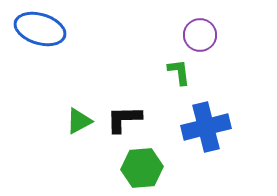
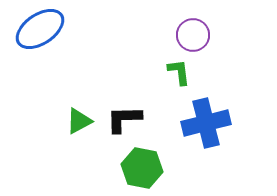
blue ellipse: rotated 51 degrees counterclockwise
purple circle: moved 7 px left
blue cross: moved 4 px up
green hexagon: rotated 15 degrees clockwise
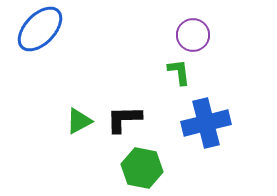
blue ellipse: rotated 12 degrees counterclockwise
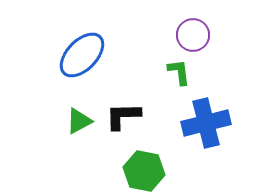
blue ellipse: moved 42 px right, 26 px down
black L-shape: moved 1 px left, 3 px up
green hexagon: moved 2 px right, 3 px down
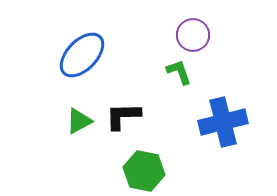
green L-shape: rotated 12 degrees counterclockwise
blue cross: moved 17 px right, 1 px up
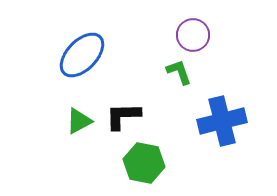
blue cross: moved 1 px left, 1 px up
green hexagon: moved 8 px up
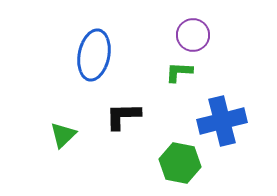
blue ellipse: moved 12 px right; rotated 33 degrees counterclockwise
green L-shape: rotated 68 degrees counterclockwise
green triangle: moved 16 px left, 14 px down; rotated 16 degrees counterclockwise
green hexagon: moved 36 px right
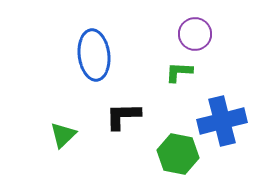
purple circle: moved 2 px right, 1 px up
blue ellipse: rotated 18 degrees counterclockwise
green hexagon: moved 2 px left, 9 px up
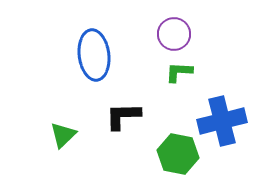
purple circle: moved 21 px left
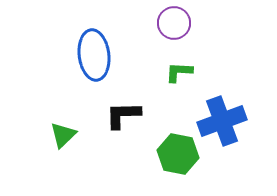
purple circle: moved 11 px up
black L-shape: moved 1 px up
blue cross: rotated 6 degrees counterclockwise
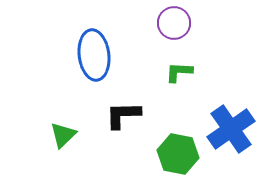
blue cross: moved 9 px right, 8 px down; rotated 15 degrees counterclockwise
